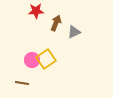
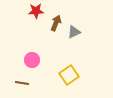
yellow square: moved 23 px right, 16 px down
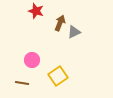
red star: rotated 21 degrees clockwise
brown arrow: moved 4 px right
yellow square: moved 11 px left, 1 px down
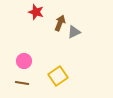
red star: moved 1 px down
pink circle: moved 8 px left, 1 px down
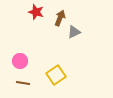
brown arrow: moved 5 px up
pink circle: moved 4 px left
yellow square: moved 2 px left, 1 px up
brown line: moved 1 px right
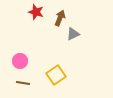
gray triangle: moved 1 px left, 2 px down
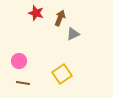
red star: moved 1 px down
pink circle: moved 1 px left
yellow square: moved 6 px right, 1 px up
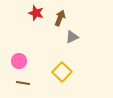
gray triangle: moved 1 px left, 3 px down
yellow square: moved 2 px up; rotated 12 degrees counterclockwise
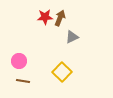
red star: moved 9 px right, 4 px down; rotated 21 degrees counterclockwise
brown line: moved 2 px up
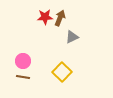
pink circle: moved 4 px right
brown line: moved 4 px up
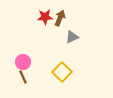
pink circle: moved 1 px down
brown line: rotated 56 degrees clockwise
